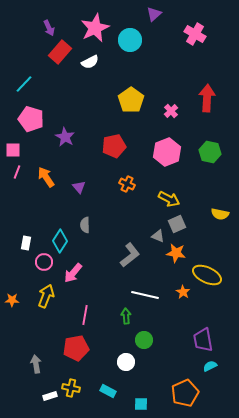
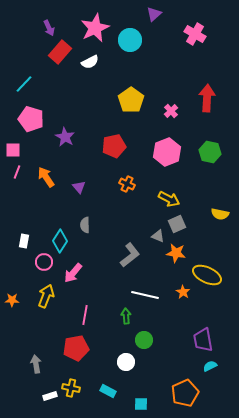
white rectangle at (26, 243): moved 2 px left, 2 px up
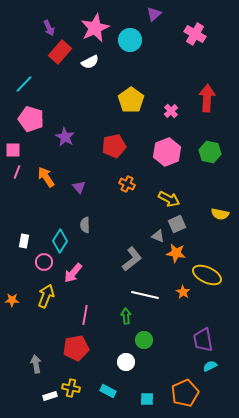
gray L-shape at (130, 255): moved 2 px right, 4 px down
cyan square at (141, 404): moved 6 px right, 5 px up
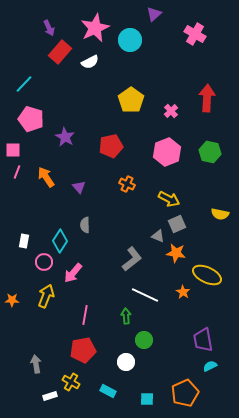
red pentagon at (114, 146): moved 3 px left
white line at (145, 295): rotated 12 degrees clockwise
red pentagon at (76, 348): moved 7 px right, 2 px down
yellow cross at (71, 388): moved 6 px up; rotated 18 degrees clockwise
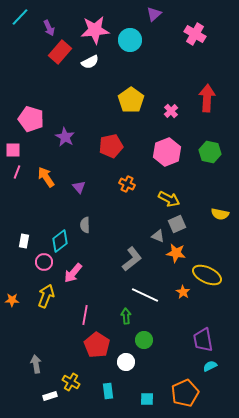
pink star at (95, 28): moved 2 px down; rotated 20 degrees clockwise
cyan line at (24, 84): moved 4 px left, 67 px up
cyan diamond at (60, 241): rotated 20 degrees clockwise
red pentagon at (83, 350): moved 14 px right, 5 px up; rotated 30 degrees counterclockwise
cyan rectangle at (108, 391): rotated 56 degrees clockwise
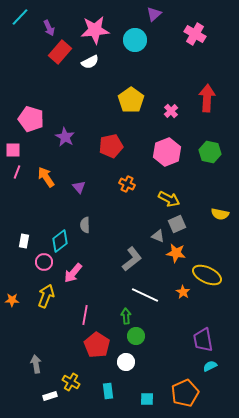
cyan circle at (130, 40): moved 5 px right
green circle at (144, 340): moved 8 px left, 4 px up
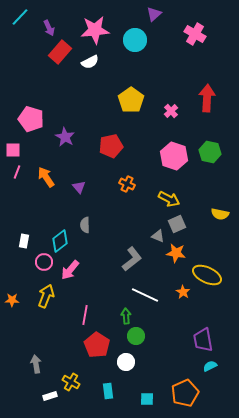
pink hexagon at (167, 152): moved 7 px right, 4 px down; rotated 20 degrees counterclockwise
pink arrow at (73, 273): moved 3 px left, 3 px up
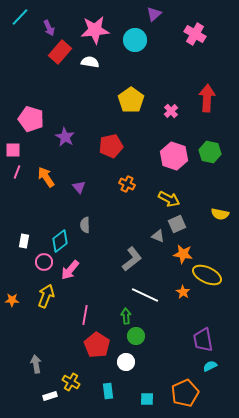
white semicircle at (90, 62): rotated 144 degrees counterclockwise
orange star at (176, 253): moved 7 px right, 1 px down
